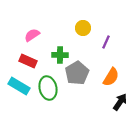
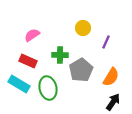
gray pentagon: moved 4 px right, 3 px up
cyan rectangle: moved 2 px up
black arrow: moved 7 px left
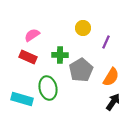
red rectangle: moved 4 px up
cyan rectangle: moved 3 px right, 15 px down; rotated 15 degrees counterclockwise
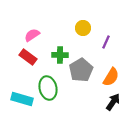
red rectangle: rotated 12 degrees clockwise
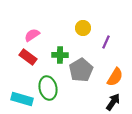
orange semicircle: moved 4 px right
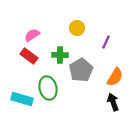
yellow circle: moved 6 px left
red rectangle: moved 1 px right, 1 px up
black arrow: rotated 54 degrees counterclockwise
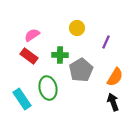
cyan rectangle: rotated 40 degrees clockwise
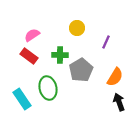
black arrow: moved 6 px right
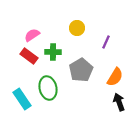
green cross: moved 7 px left, 3 px up
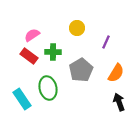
orange semicircle: moved 1 px right, 4 px up
